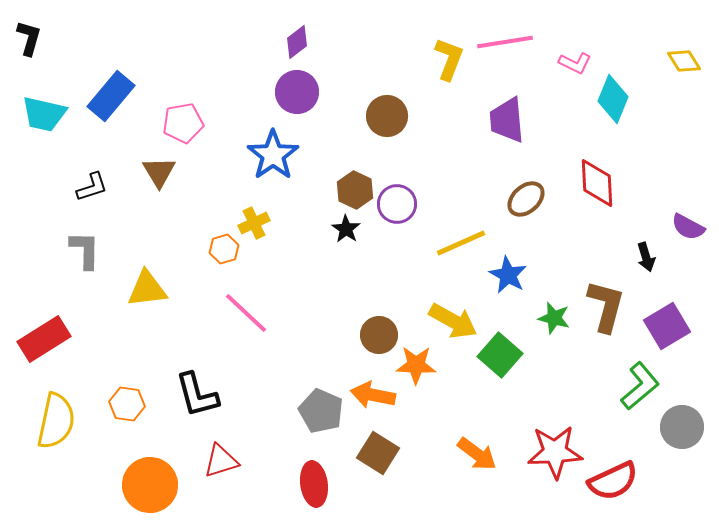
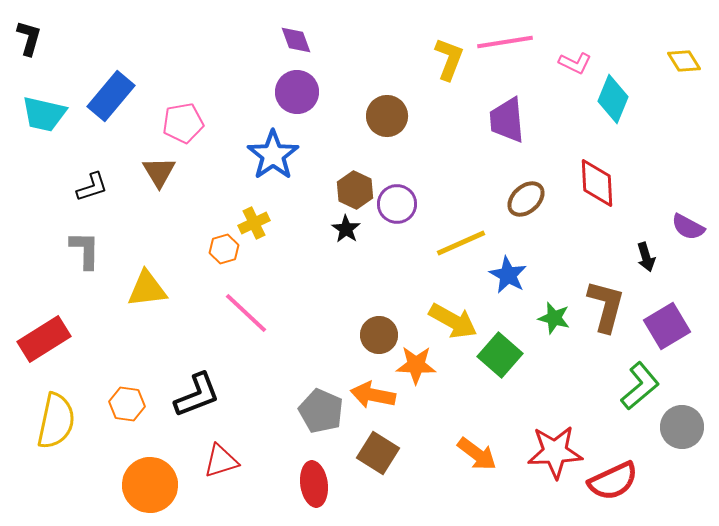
purple diamond at (297, 42): moved 1 px left, 2 px up; rotated 72 degrees counterclockwise
black L-shape at (197, 395): rotated 96 degrees counterclockwise
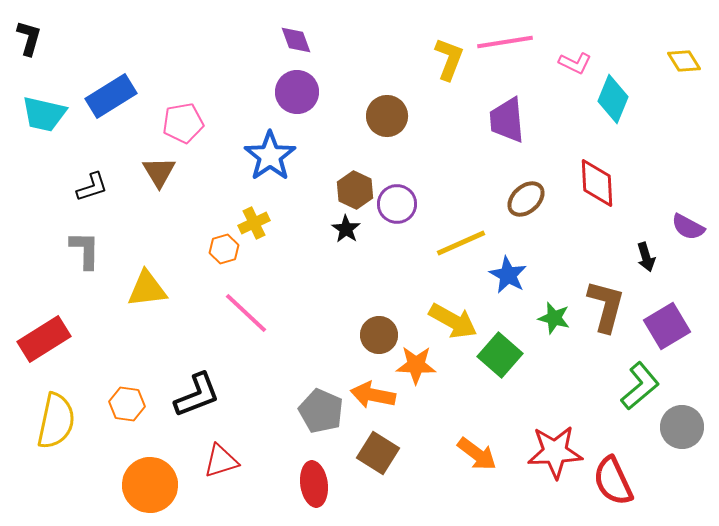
blue rectangle at (111, 96): rotated 18 degrees clockwise
blue star at (273, 155): moved 3 px left, 1 px down
red semicircle at (613, 481): rotated 90 degrees clockwise
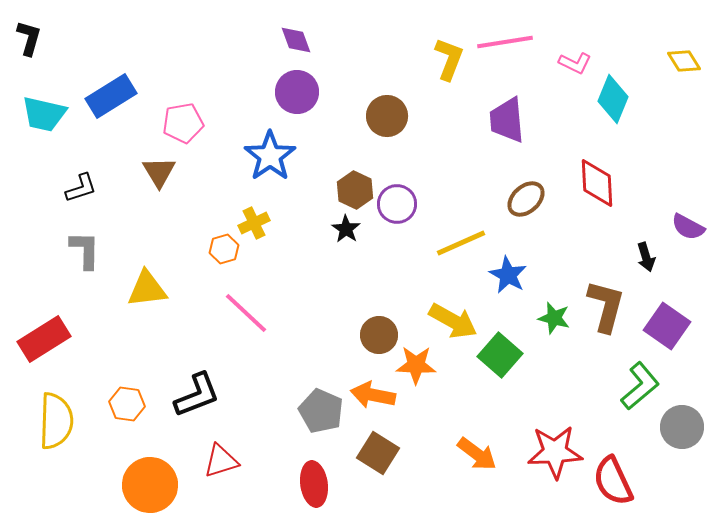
black L-shape at (92, 187): moved 11 px left, 1 px down
purple square at (667, 326): rotated 24 degrees counterclockwise
yellow semicircle at (56, 421): rotated 10 degrees counterclockwise
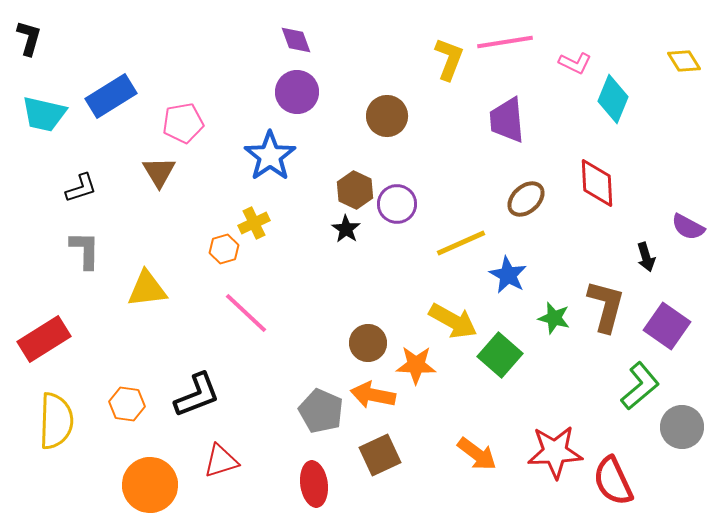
brown circle at (379, 335): moved 11 px left, 8 px down
brown square at (378, 453): moved 2 px right, 2 px down; rotated 33 degrees clockwise
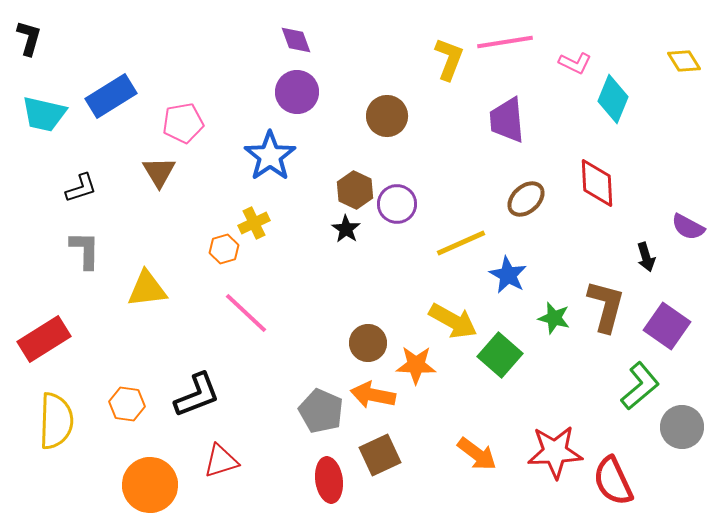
red ellipse at (314, 484): moved 15 px right, 4 px up
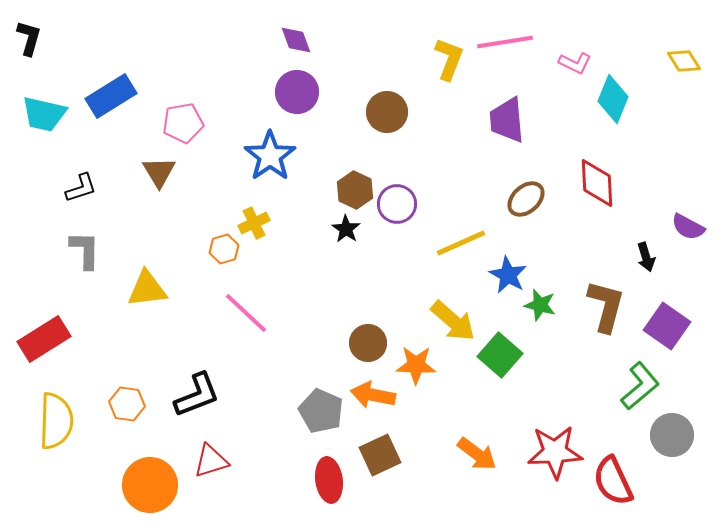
brown circle at (387, 116): moved 4 px up
green star at (554, 318): moved 14 px left, 13 px up
yellow arrow at (453, 321): rotated 12 degrees clockwise
gray circle at (682, 427): moved 10 px left, 8 px down
red triangle at (221, 461): moved 10 px left
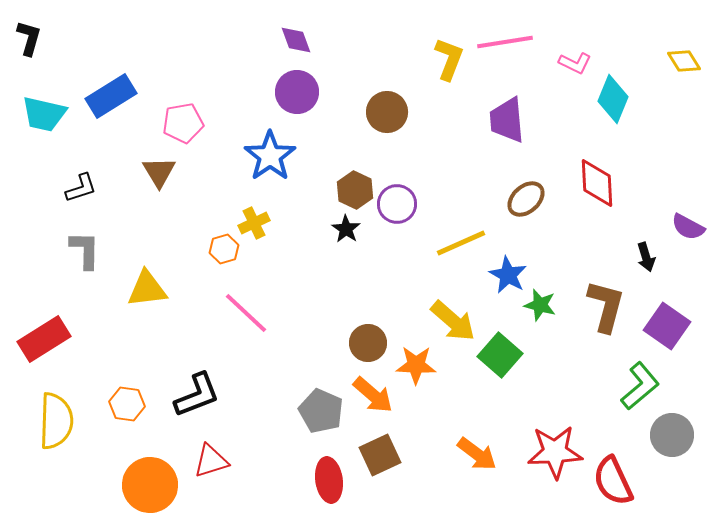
orange arrow at (373, 395): rotated 150 degrees counterclockwise
